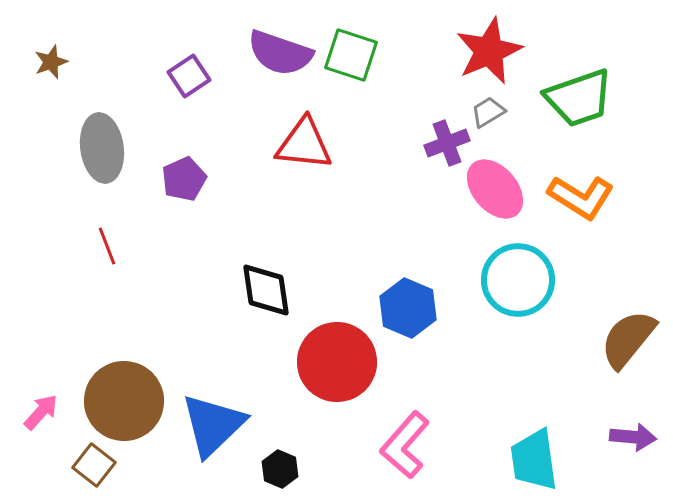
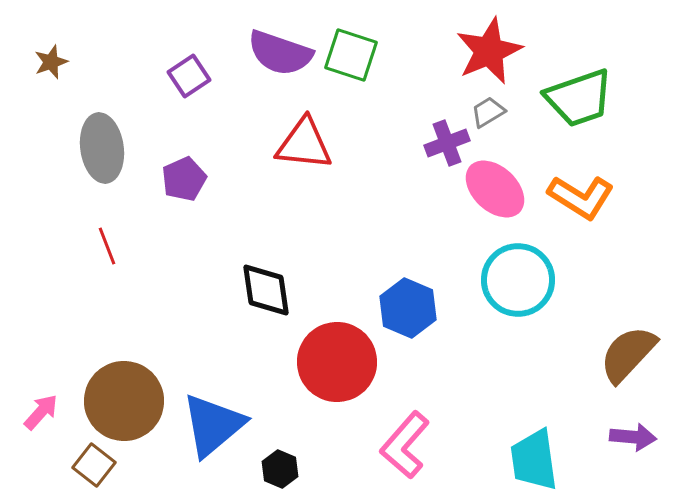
pink ellipse: rotated 6 degrees counterclockwise
brown semicircle: moved 15 px down; rotated 4 degrees clockwise
blue triangle: rotated 4 degrees clockwise
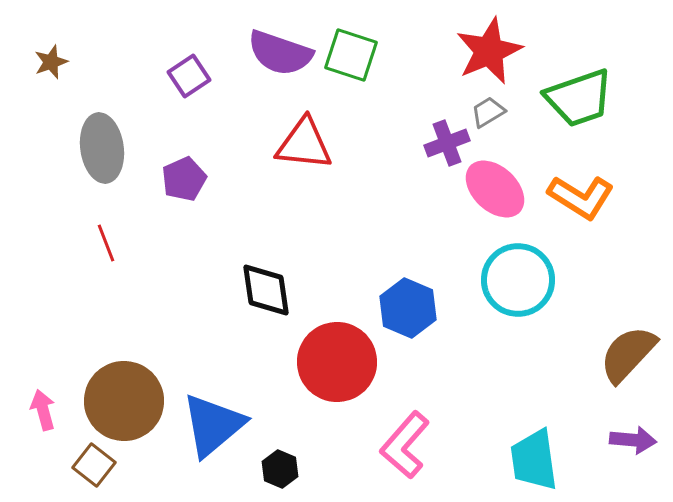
red line: moved 1 px left, 3 px up
pink arrow: moved 2 px right, 2 px up; rotated 57 degrees counterclockwise
purple arrow: moved 3 px down
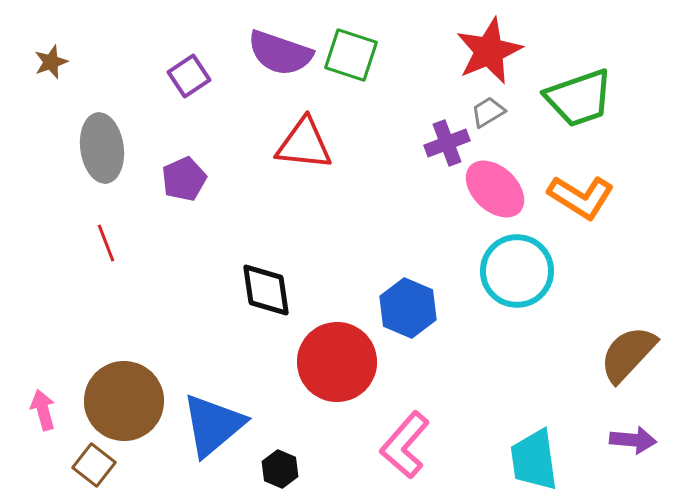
cyan circle: moved 1 px left, 9 px up
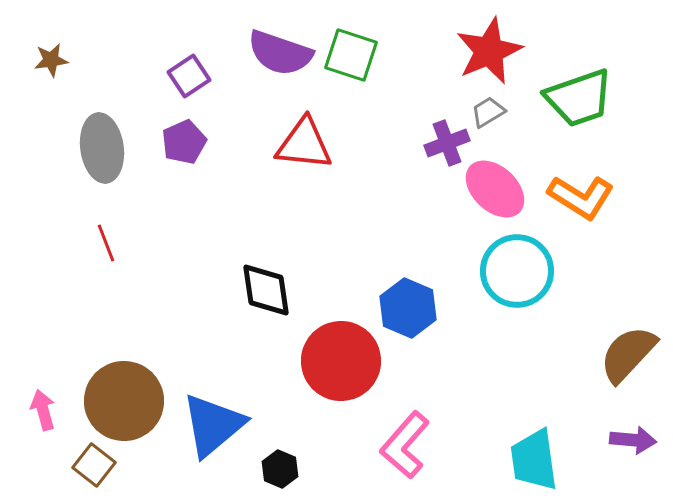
brown star: moved 2 px up; rotated 12 degrees clockwise
purple pentagon: moved 37 px up
red circle: moved 4 px right, 1 px up
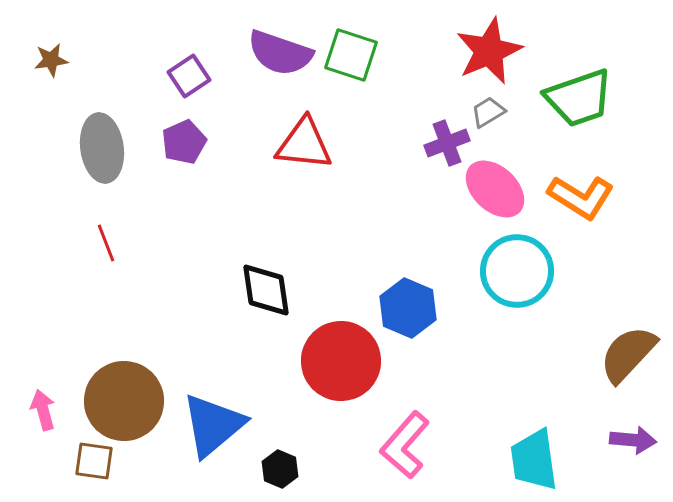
brown square: moved 4 px up; rotated 30 degrees counterclockwise
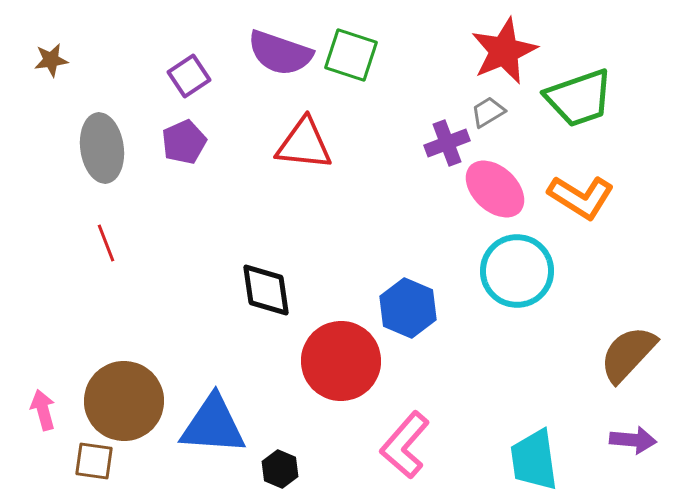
red star: moved 15 px right
blue triangle: rotated 44 degrees clockwise
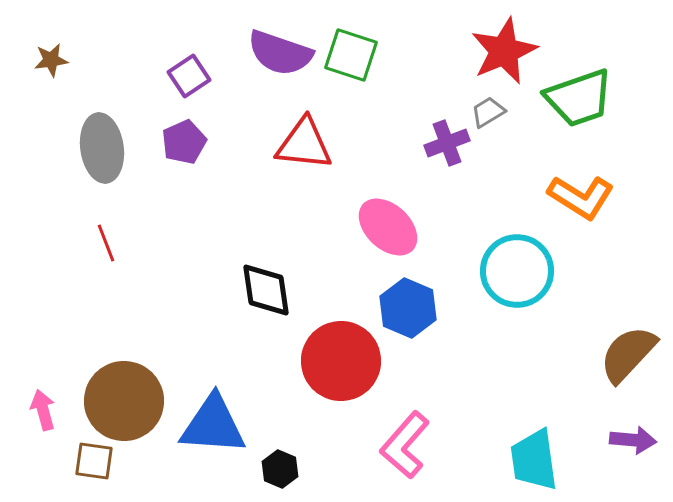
pink ellipse: moved 107 px left, 38 px down
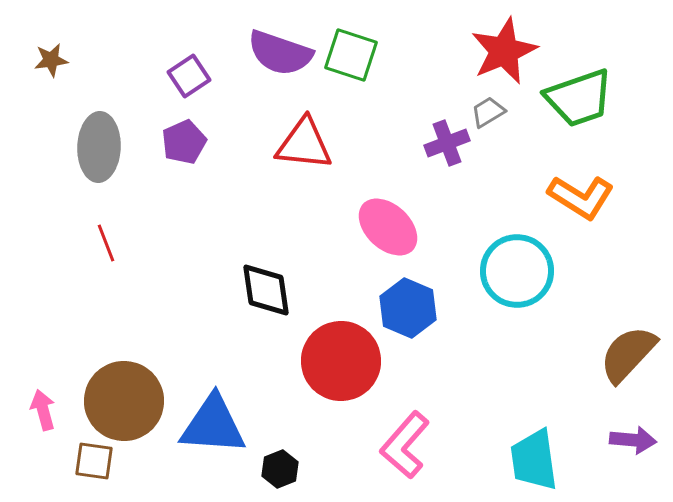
gray ellipse: moved 3 px left, 1 px up; rotated 10 degrees clockwise
black hexagon: rotated 15 degrees clockwise
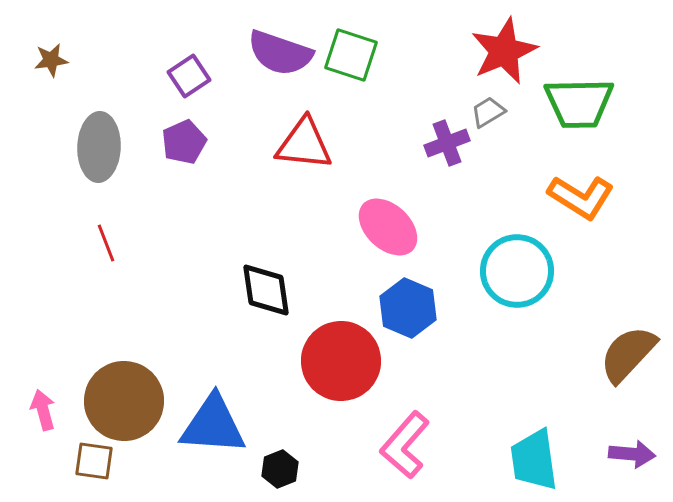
green trapezoid: moved 5 px down; rotated 18 degrees clockwise
purple arrow: moved 1 px left, 14 px down
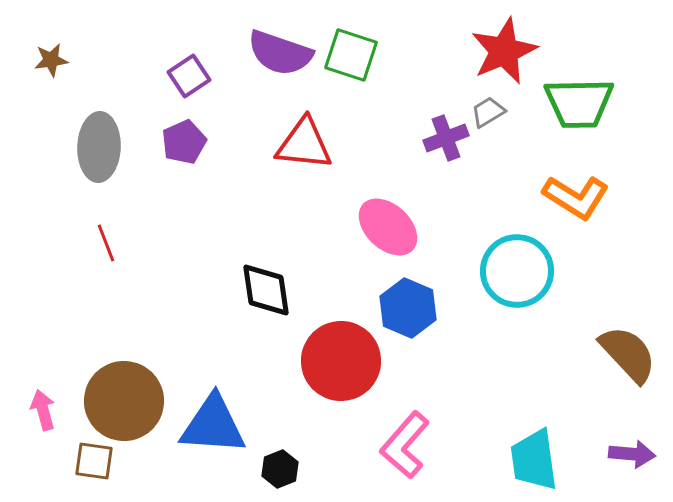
purple cross: moved 1 px left, 5 px up
orange L-shape: moved 5 px left
brown semicircle: rotated 94 degrees clockwise
